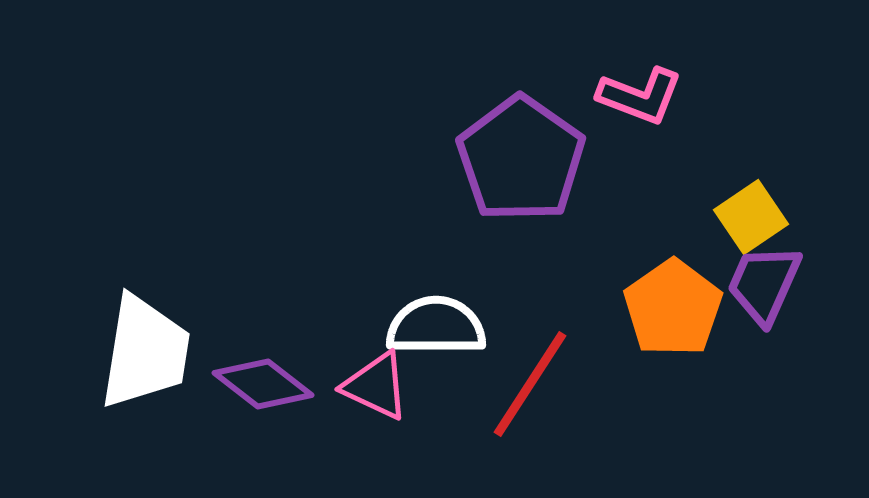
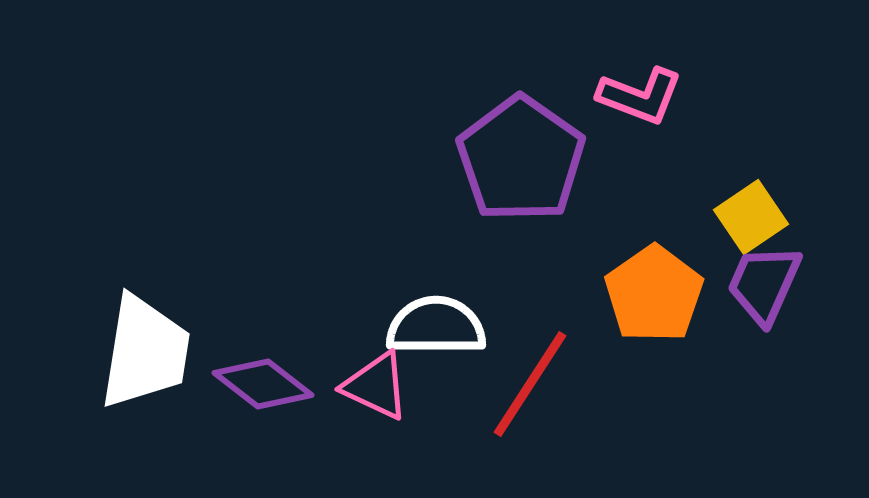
orange pentagon: moved 19 px left, 14 px up
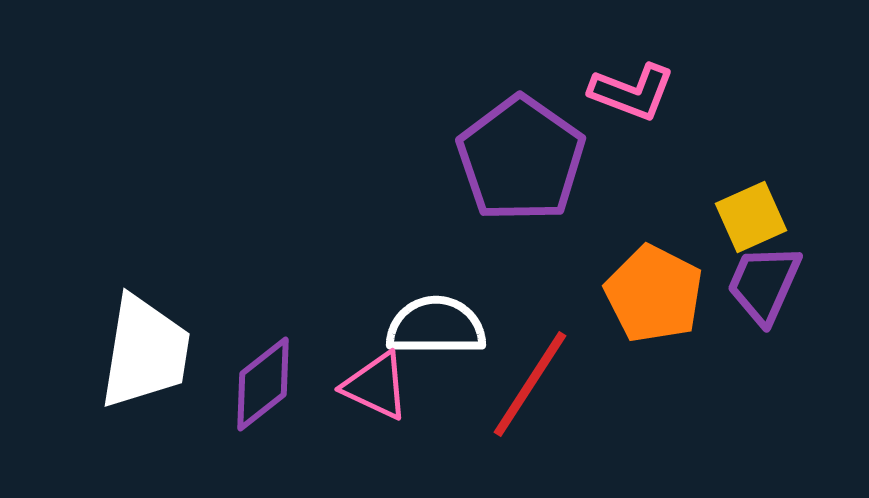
pink L-shape: moved 8 px left, 4 px up
yellow square: rotated 10 degrees clockwise
orange pentagon: rotated 10 degrees counterclockwise
purple diamond: rotated 76 degrees counterclockwise
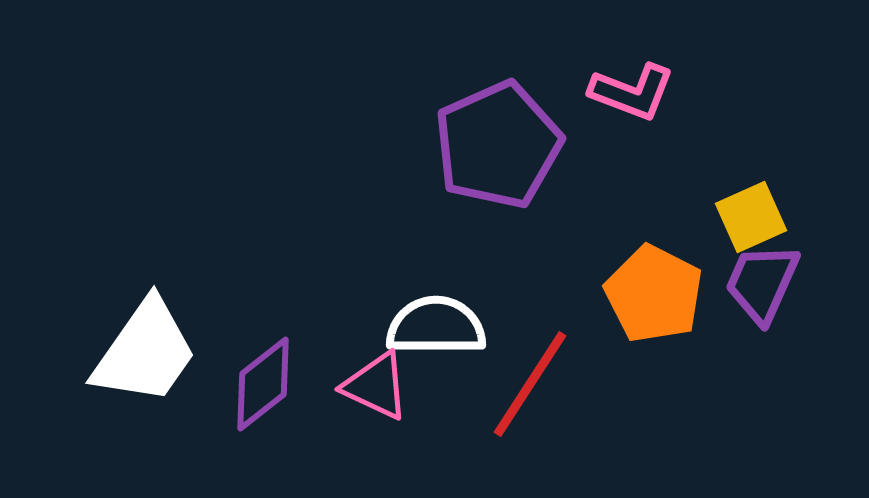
purple pentagon: moved 23 px left, 14 px up; rotated 13 degrees clockwise
purple trapezoid: moved 2 px left, 1 px up
white trapezoid: rotated 26 degrees clockwise
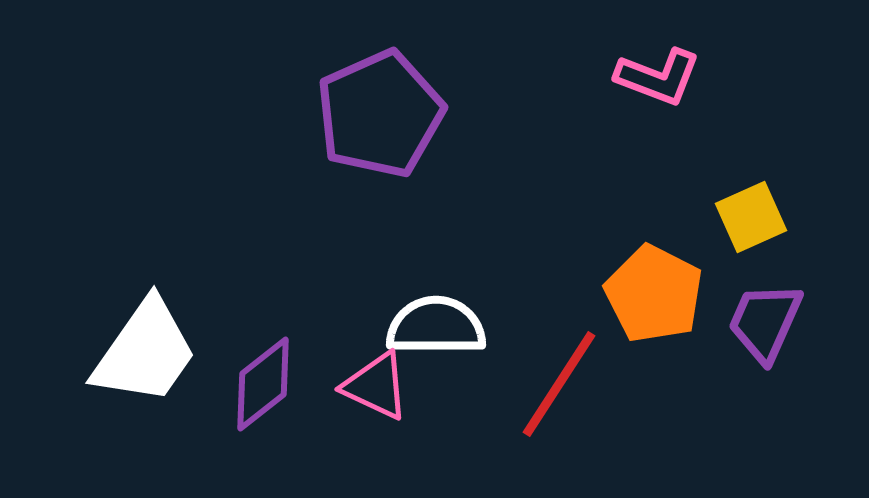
pink L-shape: moved 26 px right, 15 px up
purple pentagon: moved 118 px left, 31 px up
purple trapezoid: moved 3 px right, 39 px down
red line: moved 29 px right
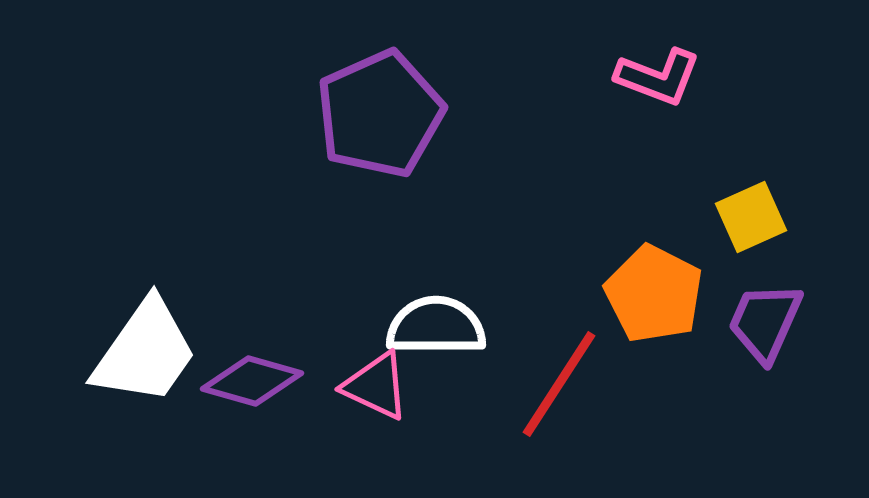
purple diamond: moved 11 px left, 3 px up; rotated 54 degrees clockwise
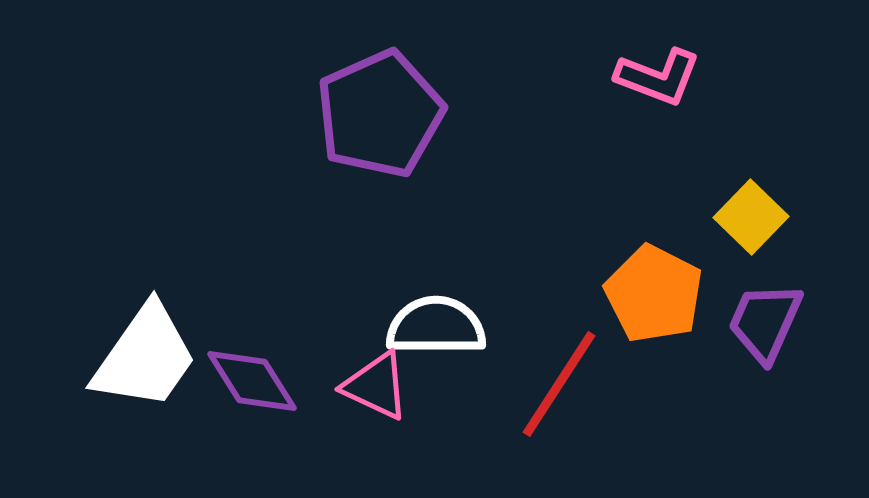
yellow square: rotated 22 degrees counterclockwise
white trapezoid: moved 5 px down
purple diamond: rotated 42 degrees clockwise
